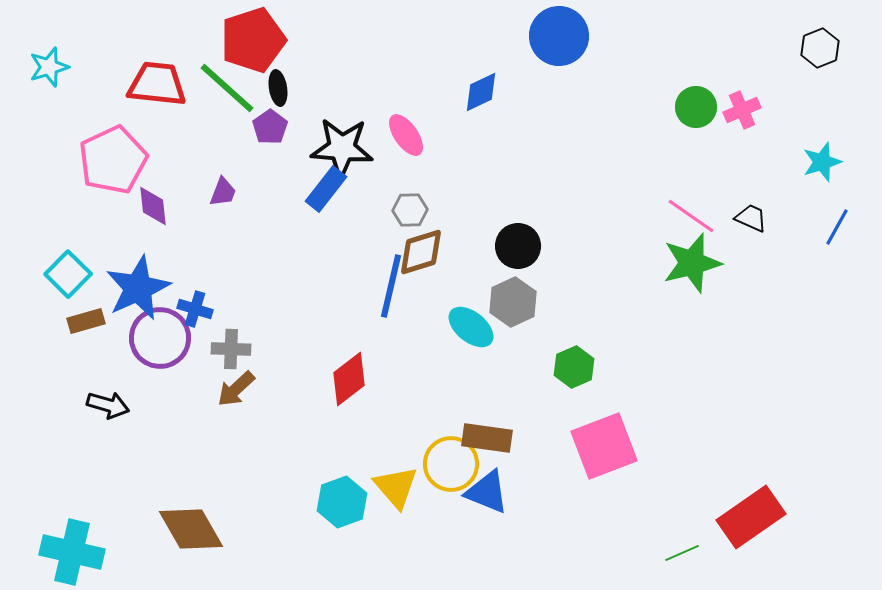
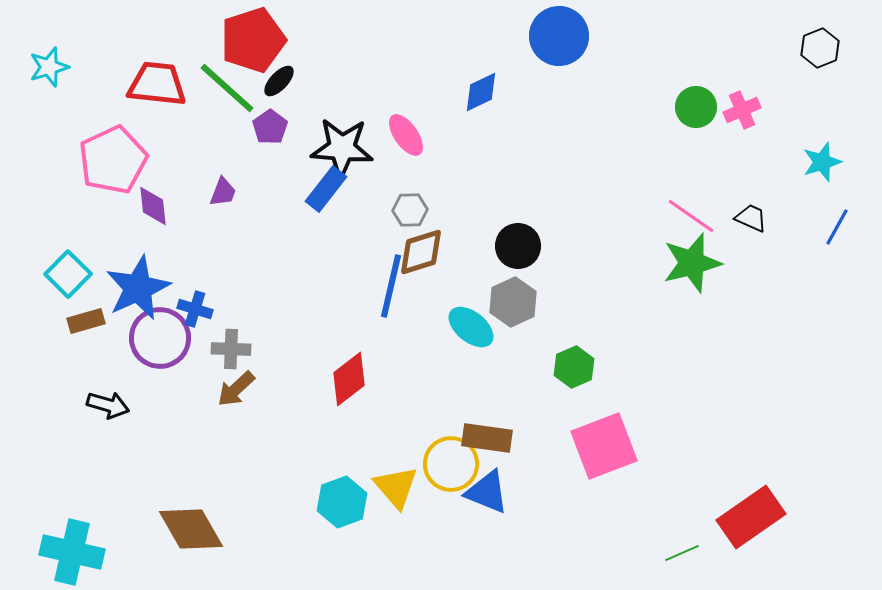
black ellipse at (278, 88): moved 1 px right, 7 px up; rotated 52 degrees clockwise
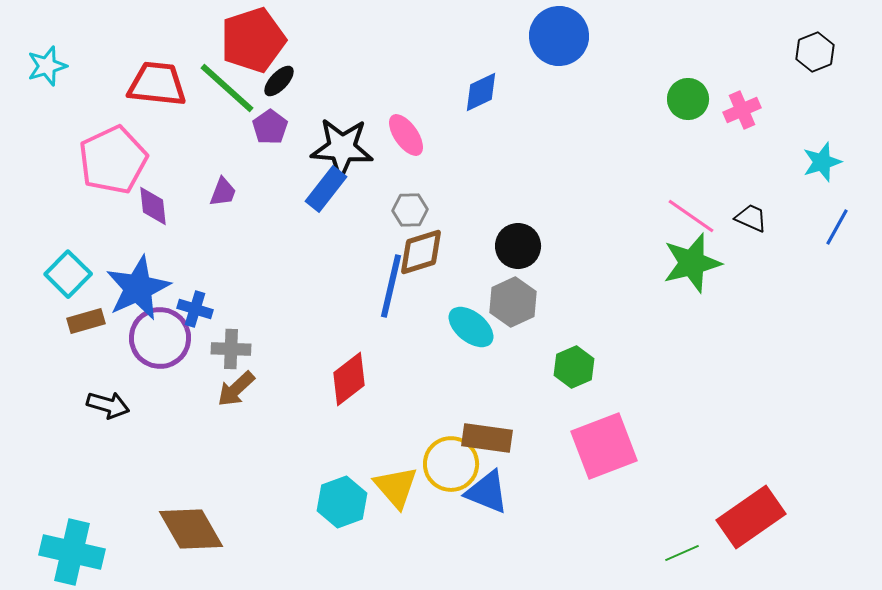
black hexagon at (820, 48): moved 5 px left, 4 px down
cyan star at (49, 67): moved 2 px left, 1 px up
green circle at (696, 107): moved 8 px left, 8 px up
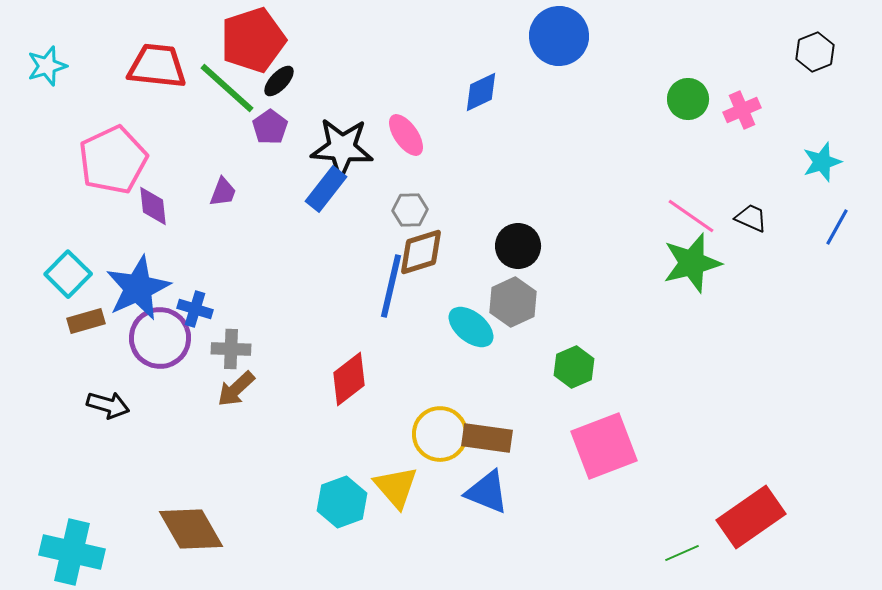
red trapezoid at (157, 84): moved 18 px up
yellow circle at (451, 464): moved 11 px left, 30 px up
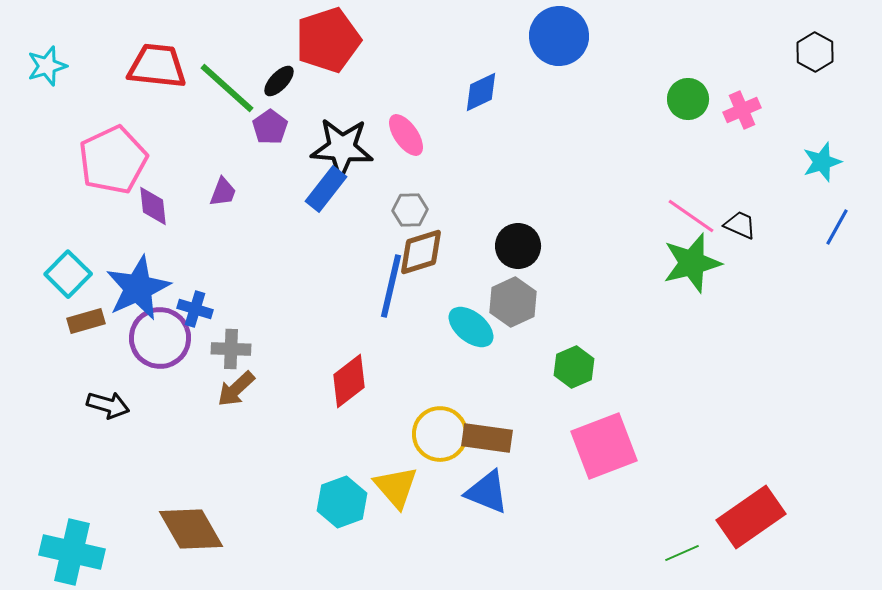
red pentagon at (253, 40): moved 75 px right
black hexagon at (815, 52): rotated 9 degrees counterclockwise
black trapezoid at (751, 218): moved 11 px left, 7 px down
red diamond at (349, 379): moved 2 px down
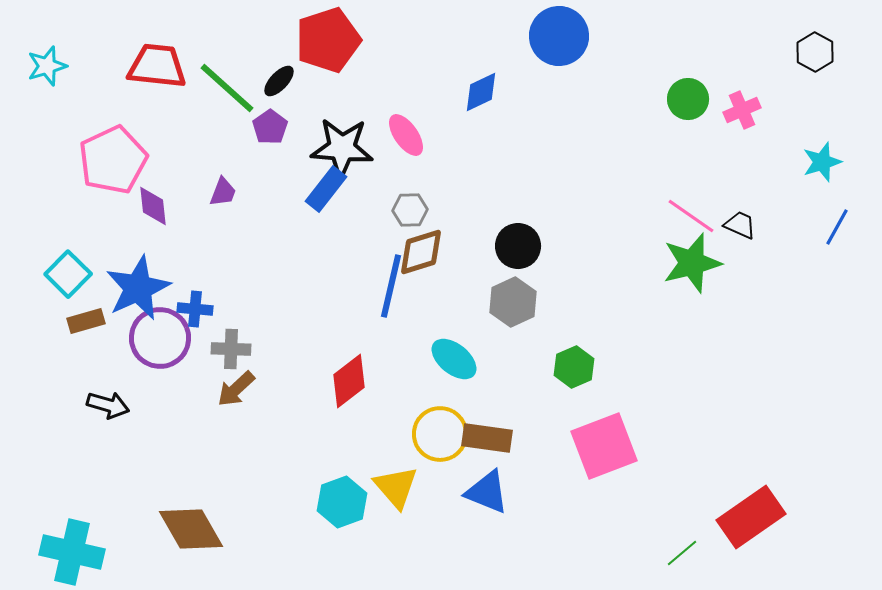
blue cross at (195, 309): rotated 12 degrees counterclockwise
cyan ellipse at (471, 327): moved 17 px left, 32 px down
green line at (682, 553): rotated 16 degrees counterclockwise
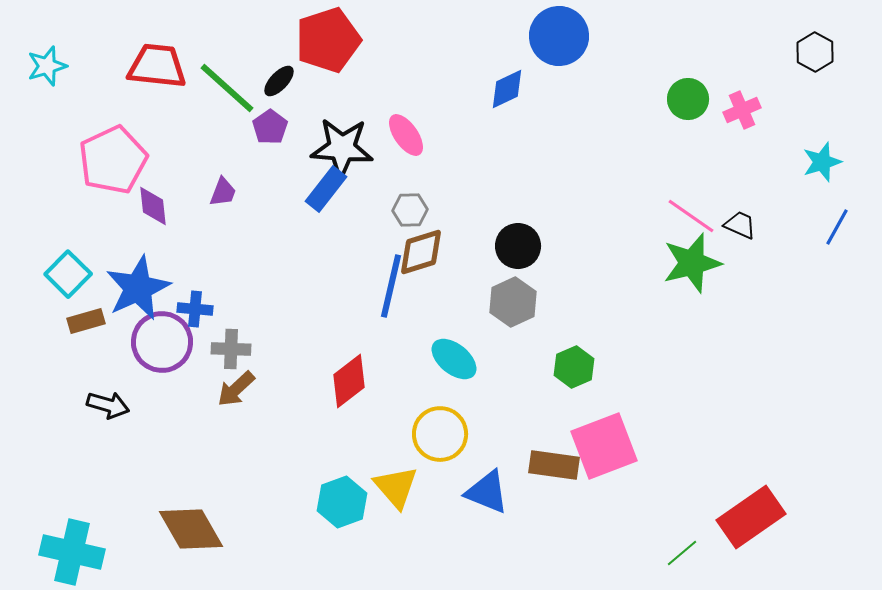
blue diamond at (481, 92): moved 26 px right, 3 px up
purple circle at (160, 338): moved 2 px right, 4 px down
brown rectangle at (487, 438): moved 67 px right, 27 px down
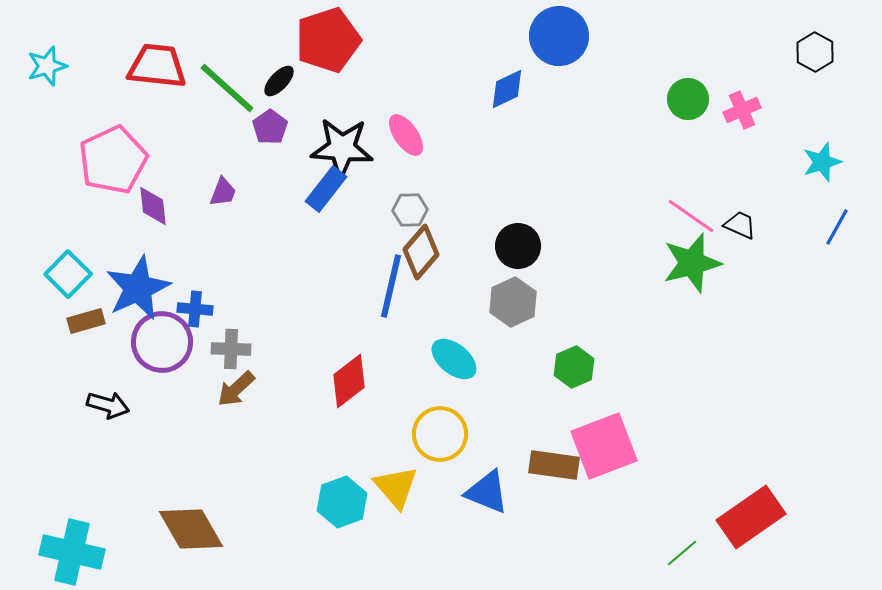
brown diamond at (421, 252): rotated 32 degrees counterclockwise
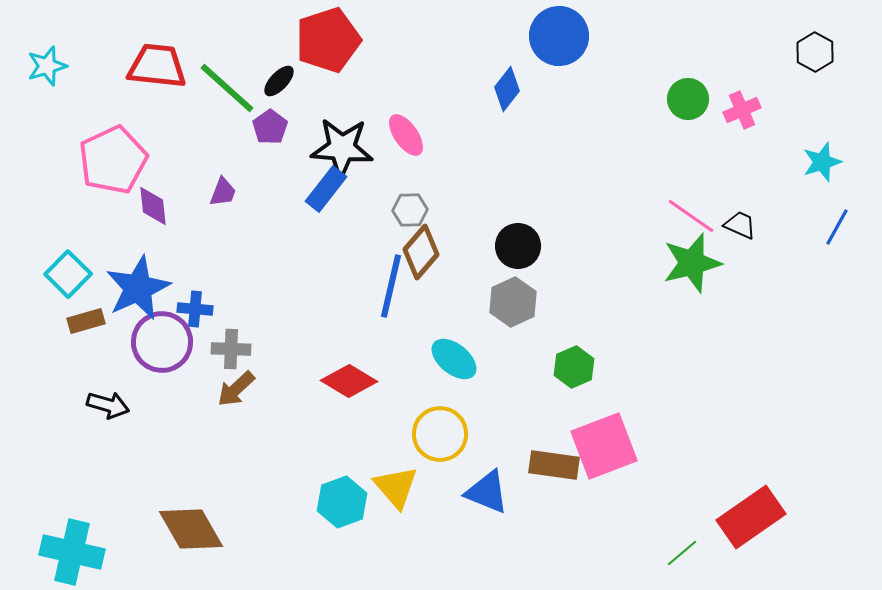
blue diamond at (507, 89): rotated 27 degrees counterclockwise
red diamond at (349, 381): rotated 68 degrees clockwise
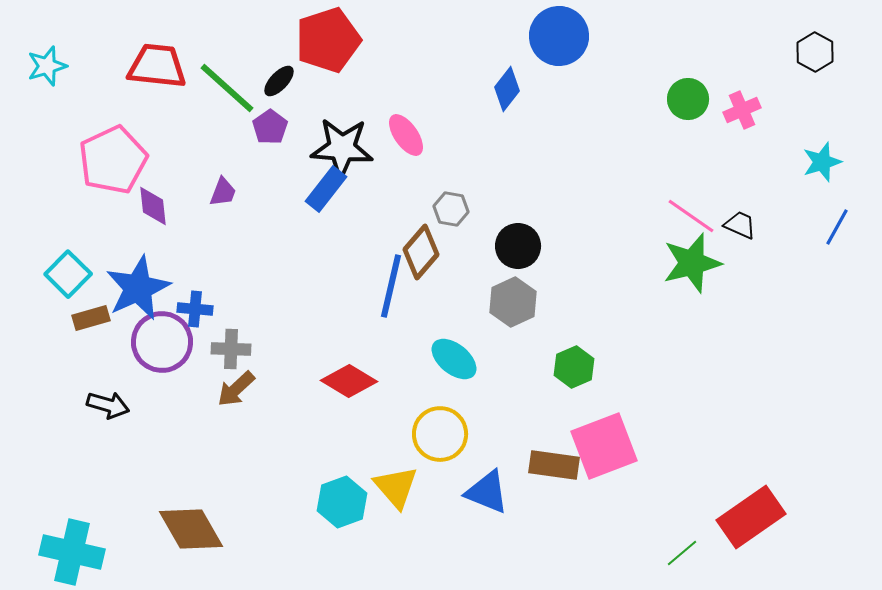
gray hexagon at (410, 210): moved 41 px right, 1 px up; rotated 12 degrees clockwise
brown rectangle at (86, 321): moved 5 px right, 3 px up
